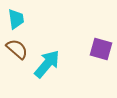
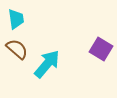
purple square: rotated 15 degrees clockwise
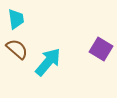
cyan arrow: moved 1 px right, 2 px up
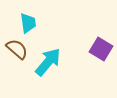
cyan trapezoid: moved 12 px right, 4 px down
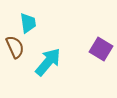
brown semicircle: moved 2 px left, 2 px up; rotated 25 degrees clockwise
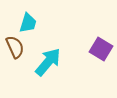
cyan trapezoid: rotated 25 degrees clockwise
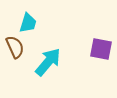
purple square: rotated 20 degrees counterclockwise
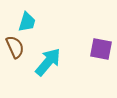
cyan trapezoid: moved 1 px left, 1 px up
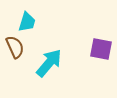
cyan arrow: moved 1 px right, 1 px down
